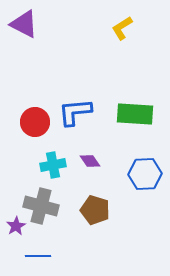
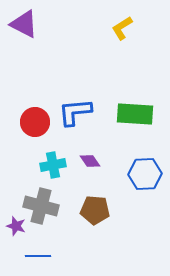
brown pentagon: rotated 12 degrees counterclockwise
purple star: rotated 24 degrees counterclockwise
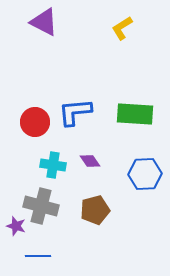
purple triangle: moved 20 px right, 2 px up
cyan cross: rotated 20 degrees clockwise
brown pentagon: rotated 20 degrees counterclockwise
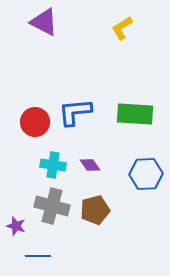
purple diamond: moved 4 px down
blue hexagon: moved 1 px right
gray cross: moved 11 px right
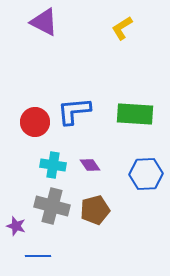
blue L-shape: moved 1 px left, 1 px up
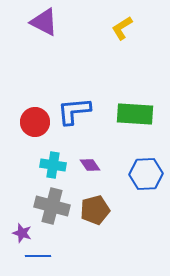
purple star: moved 6 px right, 7 px down
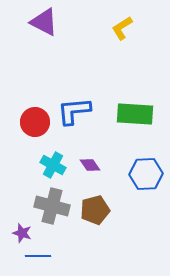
cyan cross: rotated 20 degrees clockwise
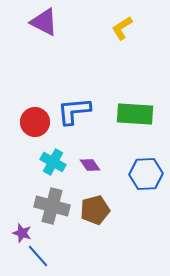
cyan cross: moved 3 px up
blue line: rotated 50 degrees clockwise
